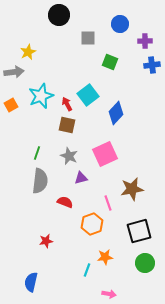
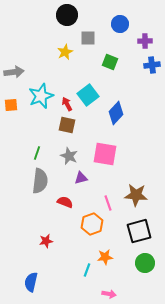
black circle: moved 8 px right
yellow star: moved 37 px right
orange square: rotated 24 degrees clockwise
pink square: rotated 35 degrees clockwise
brown star: moved 4 px right, 6 px down; rotated 15 degrees clockwise
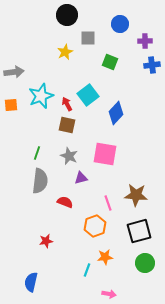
orange hexagon: moved 3 px right, 2 px down
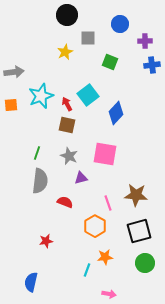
orange hexagon: rotated 10 degrees counterclockwise
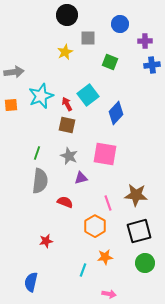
cyan line: moved 4 px left
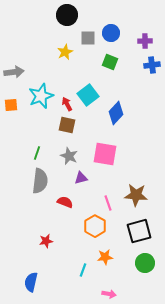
blue circle: moved 9 px left, 9 px down
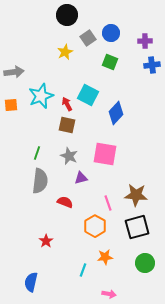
gray square: rotated 35 degrees counterclockwise
cyan square: rotated 25 degrees counterclockwise
black square: moved 2 px left, 4 px up
red star: rotated 24 degrees counterclockwise
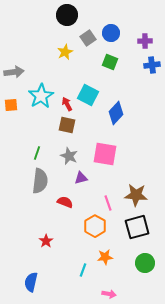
cyan star: rotated 10 degrees counterclockwise
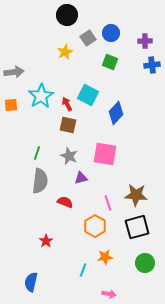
brown square: moved 1 px right
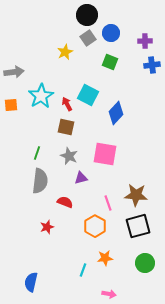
black circle: moved 20 px right
brown square: moved 2 px left, 2 px down
black square: moved 1 px right, 1 px up
red star: moved 1 px right, 14 px up; rotated 16 degrees clockwise
orange star: moved 1 px down
